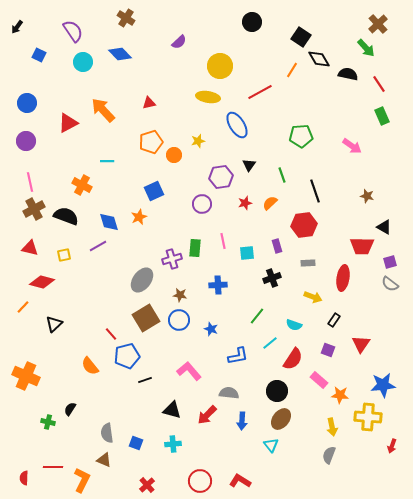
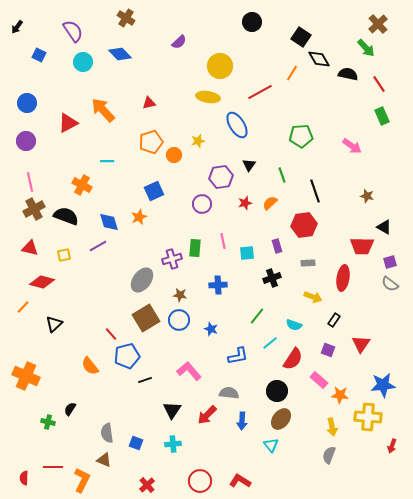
orange line at (292, 70): moved 3 px down
black triangle at (172, 410): rotated 48 degrees clockwise
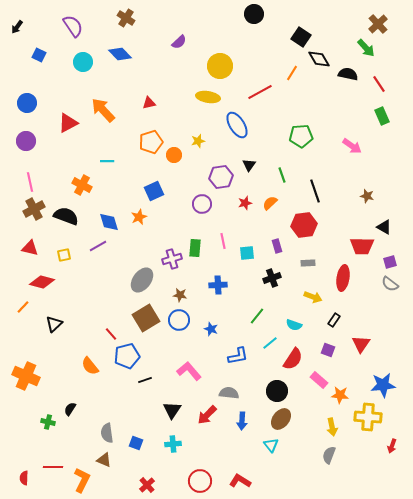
black circle at (252, 22): moved 2 px right, 8 px up
purple semicircle at (73, 31): moved 5 px up
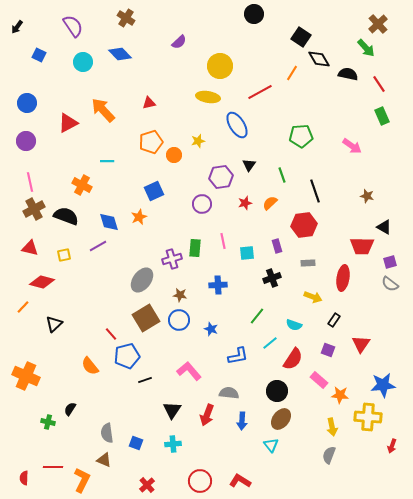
red arrow at (207, 415): rotated 25 degrees counterclockwise
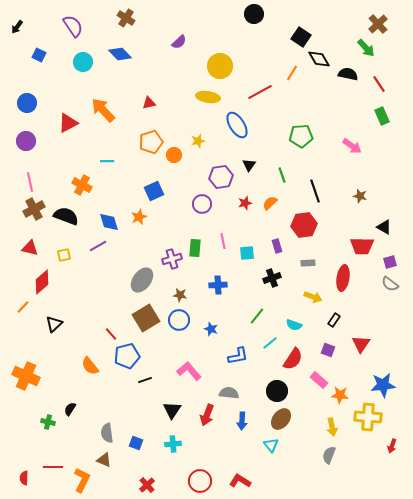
brown star at (367, 196): moved 7 px left
red diamond at (42, 282): rotated 55 degrees counterclockwise
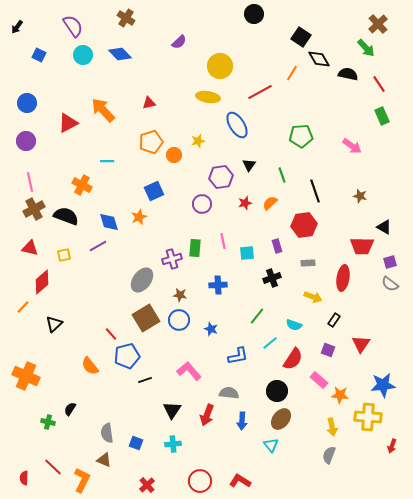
cyan circle at (83, 62): moved 7 px up
red line at (53, 467): rotated 42 degrees clockwise
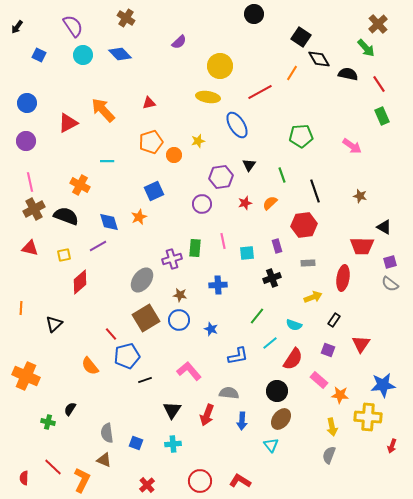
orange cross at (82, 185): moved 2 px left
red diamond at (42, 282): moved 38 px right
yellow arrow at (313, 297): rotated 42 degrees counterclockwise
orange line at (23, 307): moved 2 px left, 1 px down; rotated 40 degrees counterclockwise
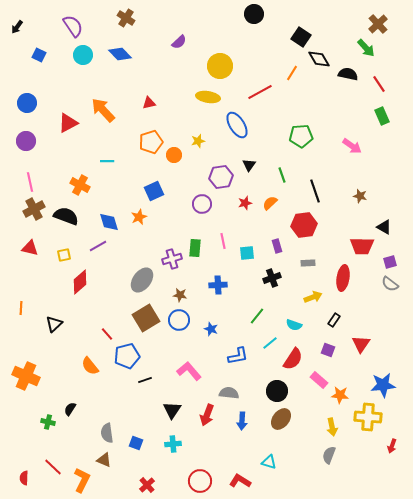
red line at (111, 334): moved 4 px left
cyan triangle at (271, 445): moved 2 px left, 17 px down; rotated 35 degrees counterclockwise
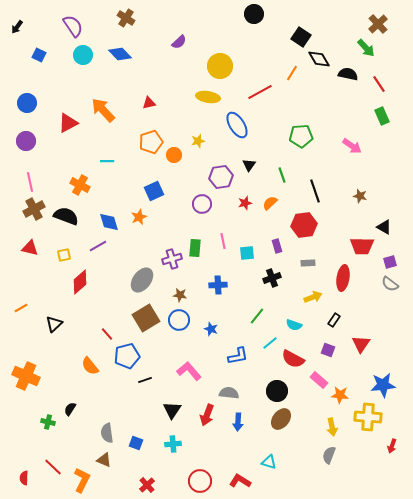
orange line at (21, 308): rotated 56 degrees clockwise
red semicircle at (293, 359): rotated 85 degrees clockwise
blue arrow at (242, 421): moved 4 px left, 1 px down
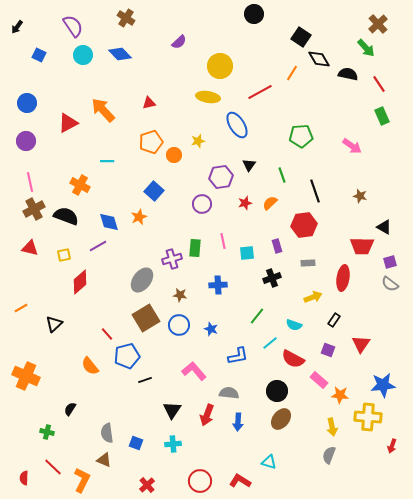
blue square at (154, 191): rotated 24 degrees counterclockwise
blue circle at (179, 320): moved 5 px down
pink L-shape at (189, 371): moved 5 px right
green cross at (48, 422): moved 1 px left, 10 px down
